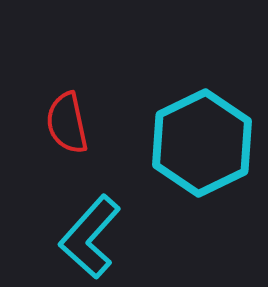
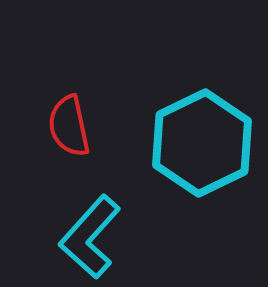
red semicircle: moved 2 px right, 3 px down
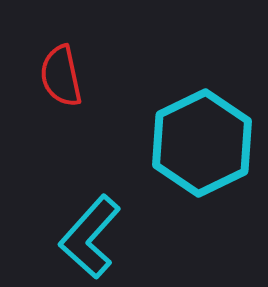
red semicircle: moved 8 px left, 50 px up
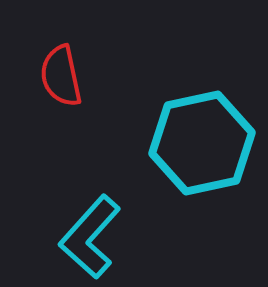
cyan hexagon: rotated 14 degrees clockwise
